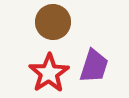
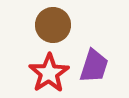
brown circle: moved 3 px down
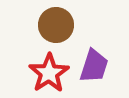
brown circle: moved 3 px right
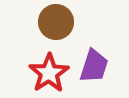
brown circle: moved 3 px up
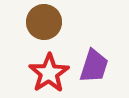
brown circle: moved 12 px left
